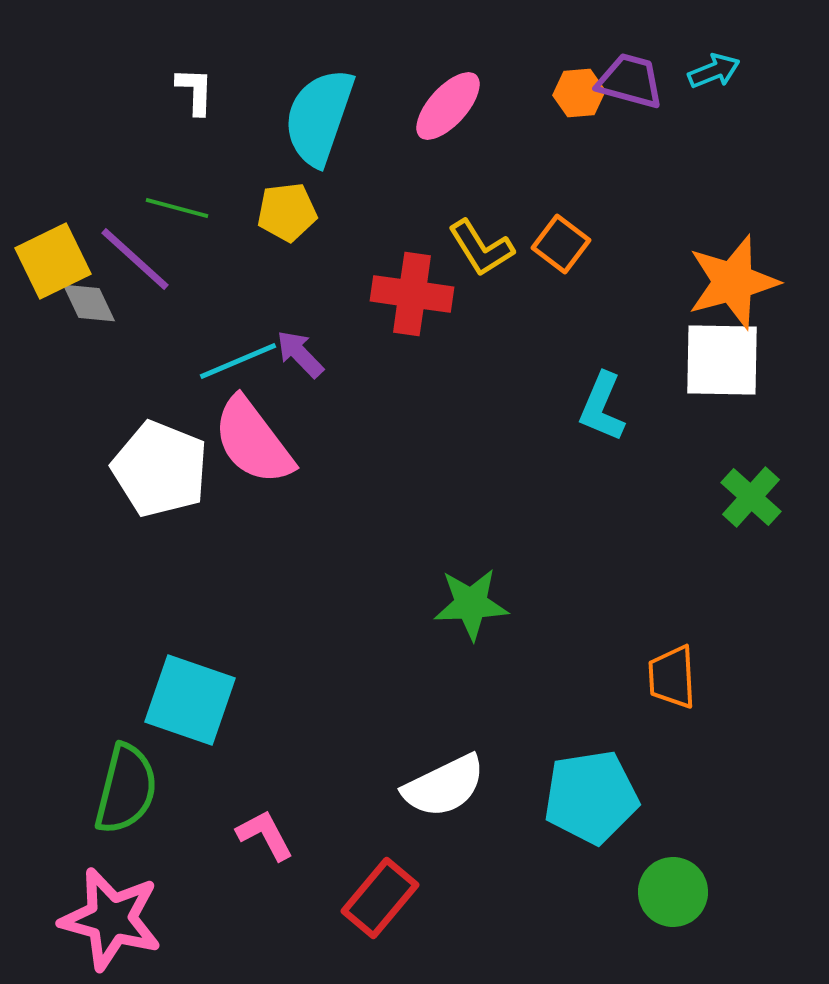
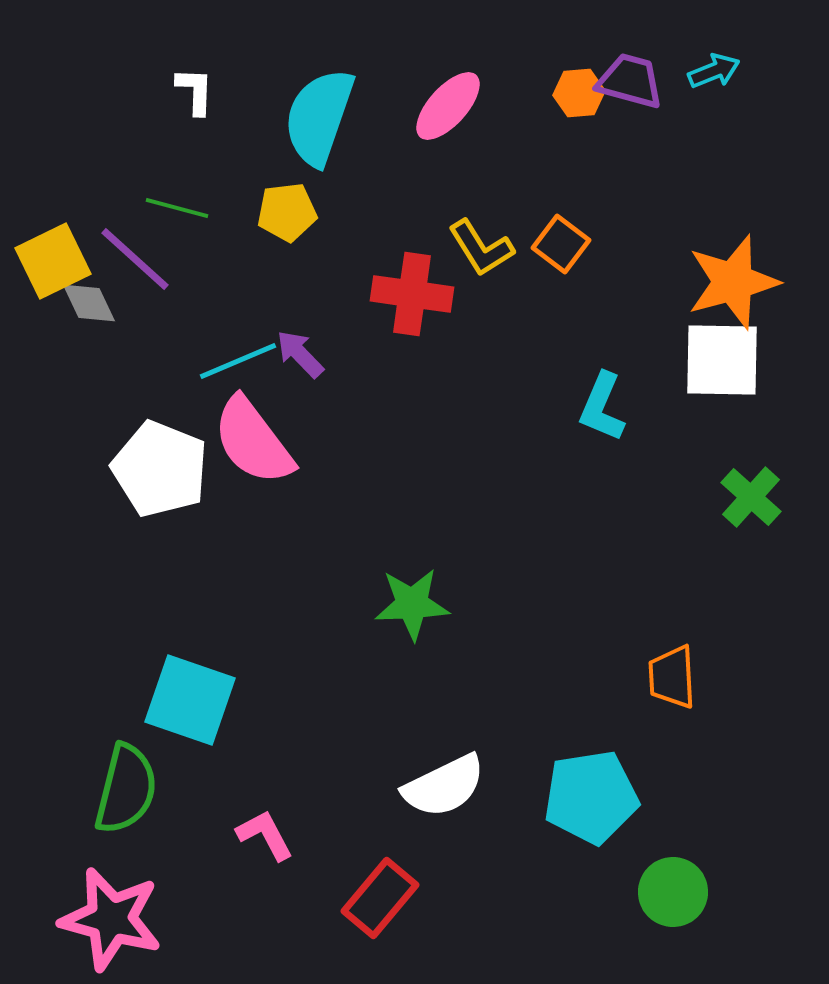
green star: moved 59 px left
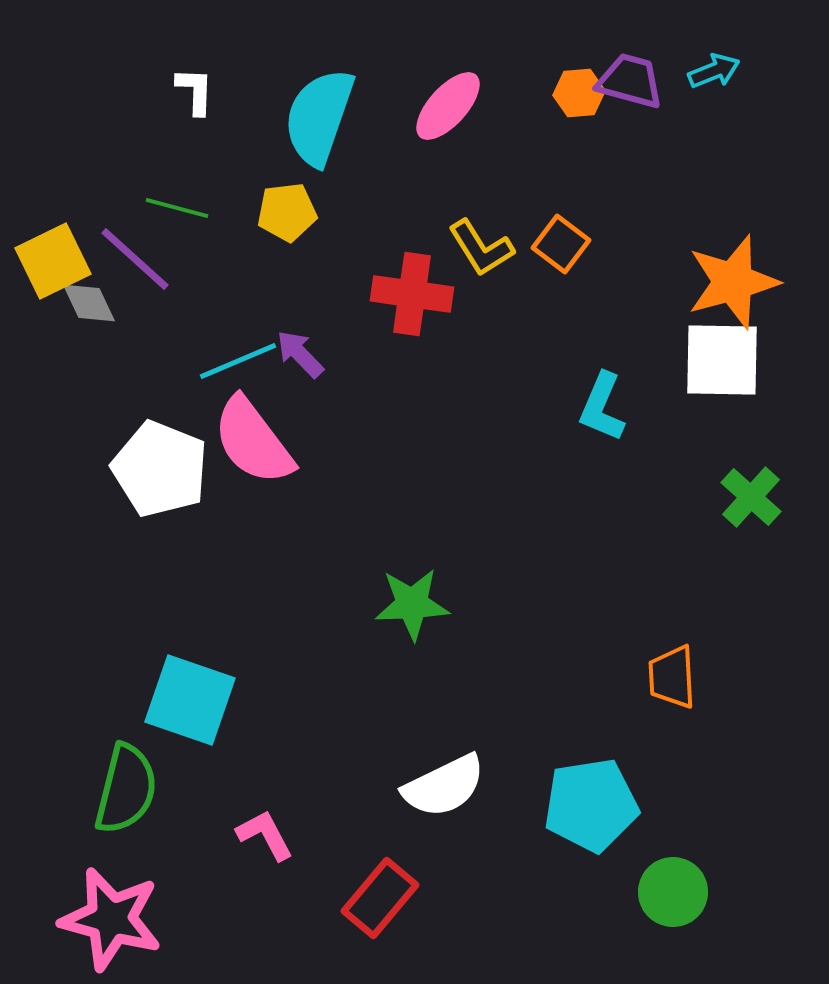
cyan pentagon: moved 8 px down
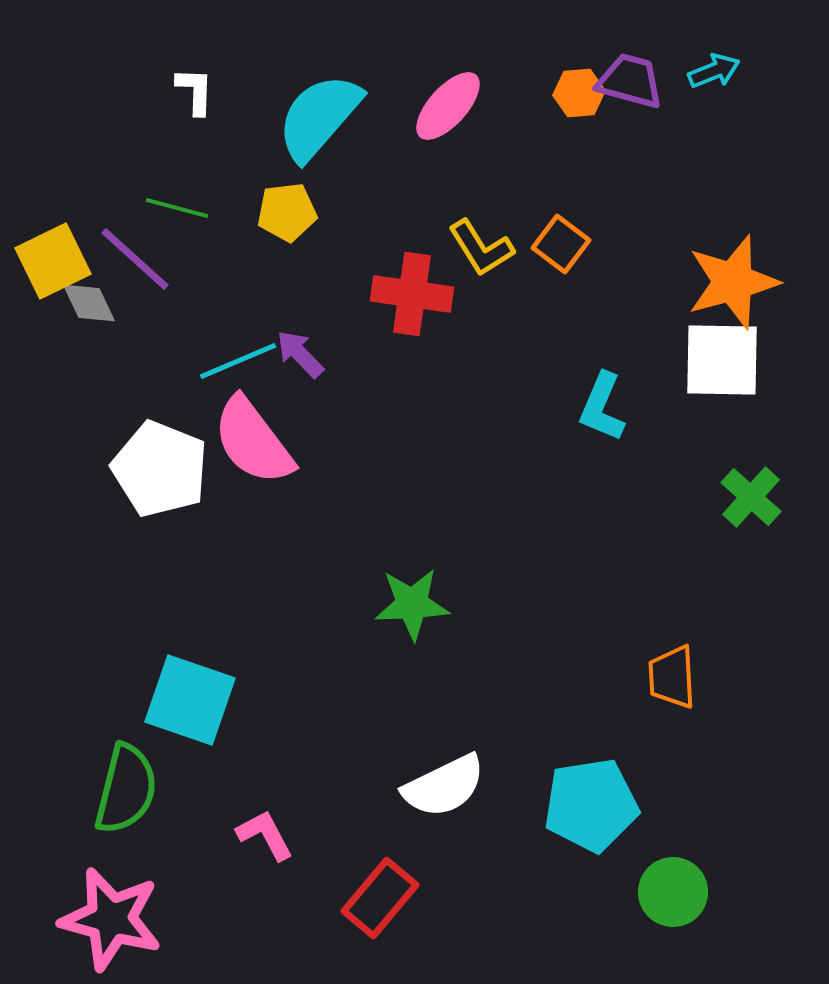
cyan semicircle: rotated 22 degrees clockwise
